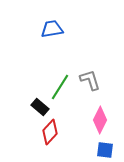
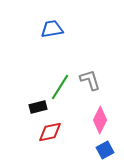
black rectangle: moved 2 px left; rotated 54 degrees counterclockwise
red diamond: rotated 35 degrees clockwise
blue square: rotated 36 degrees counterclockwise
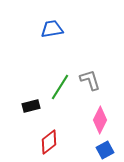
black rectangle: moved 7 px left, 1 px up
red diamond: moved 1 px left, 10 px down; rotated 25 degrees counterclockwise
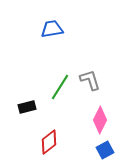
black rectangle: moved 4 px left, 1 px down
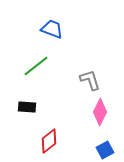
blue trapezoid: rotated 30 degrees clockwise
green line: moved 24 px left, 21 px up; rotated 20 degrees clockwise
black rectangle: rotated 18 degrees clockwise
pink diamond: moved 8 px up
red diamond: moved 1 px up
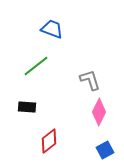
pink diamond: moved 1 px left
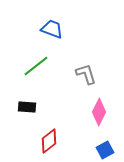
gray L-shape: moved 4 px left, 6 px up
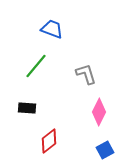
green line: rotated 12 degrees counterclockwise
black rectangle: moved 1 px down
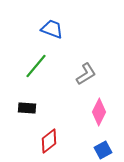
gray L-shape: rotated 75 degrees clockwise
blue square: moved 2 px left
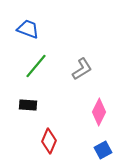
blue trapezoid: moved 24 px left
gray L-shape: moved 4 px left, 5 px up
black rectangle: moved 1 px right, 3 px up
red diamond: rotated 30 degrees counterclockwise
